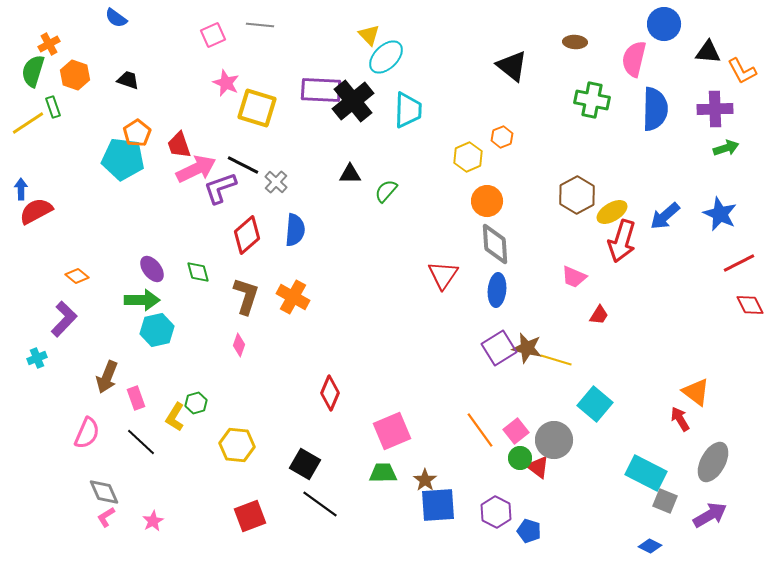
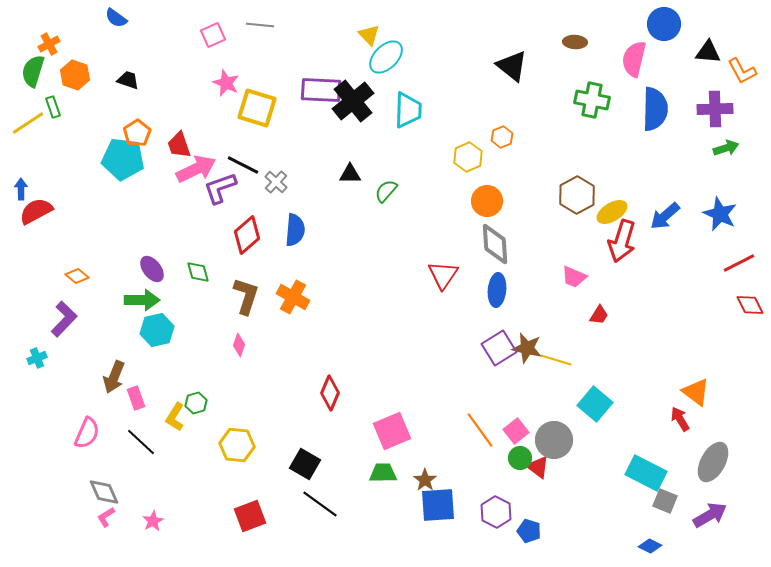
brown arrow at (107, 377): moved 7 px right
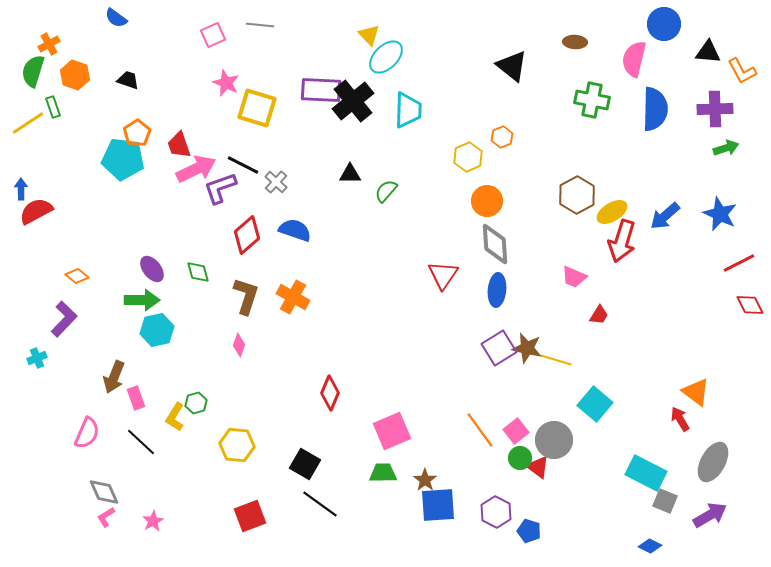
blue semicircle at (295, 230): rotated 76 degrees counterclockwise
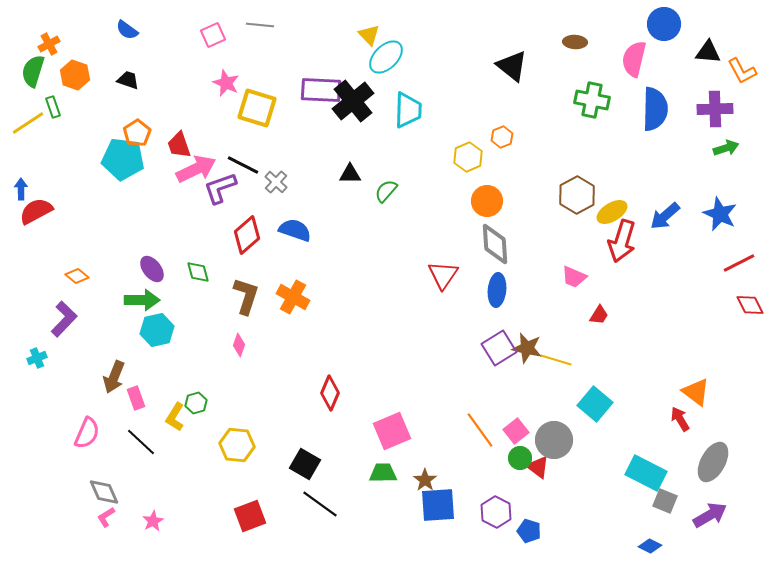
blue semicircle at (116, 18): moved 11 px right, 12 px down
